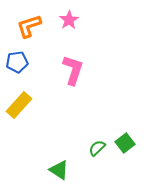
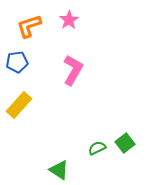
pink L-shape: rotated 12 degrees clockwise
green semicircle: rotated 18 degrees clockwise
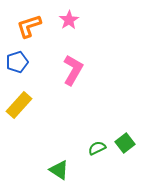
blue pentagon: rotated 10 degrees counterclockwise
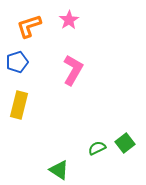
yellow rectangle: rotated 28 degrees counterclockwise
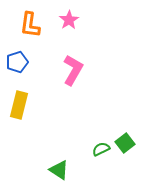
orange L-shape: moved 1 px right, 1 px up; rotated 64 degrees counterclockwise
green semicircle: moved 4 px right, 1 px down
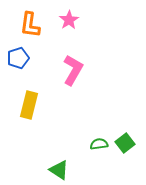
blue pentagon: moved 1 px right, 4 px up
yellow rectangle: moved 10 px right
green semicircle: moved 2 px left, 5 px up; rotated 18 degrees clockwise
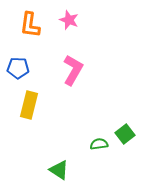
pink star: rotated 18 degrees counterclockwise
blue pentagon: moved 10 px down; rotated 20 degrees clockwise
green square: moved 9 px up
